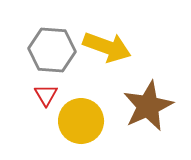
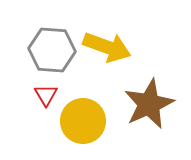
brown star: moved 1 px right, 2 px up
yellow circle: moved 2 px right
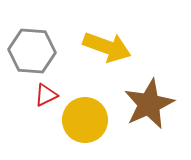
gray hexagon: moved 20 px left, 1 px down
red triangle: rotated 35 degrees clockwise
yellow circle: moved 2 px right, 1 px up
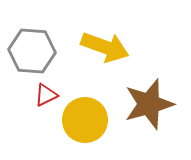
yellow arrow: moved 2 px left
brown star: rotated 9 degrees clockwise
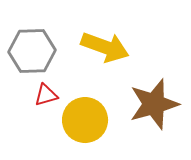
gray hexagon: rotated 6 degrees counterclockwise
red triangle: rotated 10 degrees clockwise
brown star: moved 5 px right
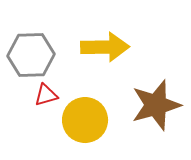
yellow arrow: rotated 21 degrees counterclockwise
gray hexagon: moved 1 px left, 4 px down
brown star: moved 2 px right, 1 px down
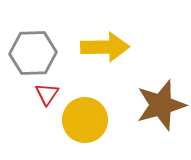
gray hexagon: moved 2 px right, 2 px up
red triangle: moved 1 px right, 1 px up; rotated 40 degrees counterclockwise
brown star: moved 5 px right
